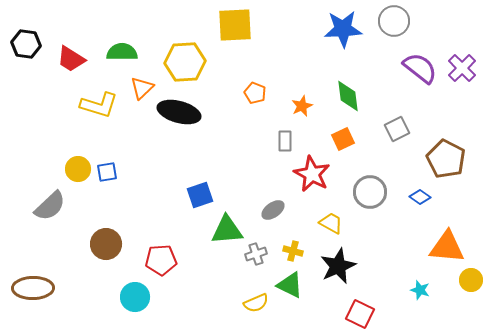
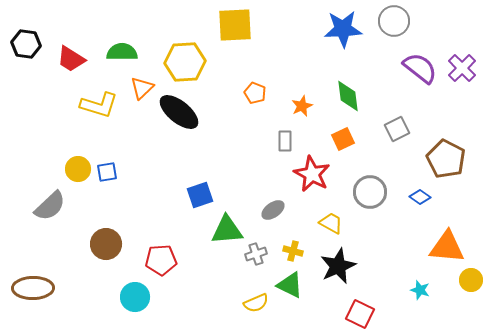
black ellipse at (179, 112): rotated 24 degrees clockwise
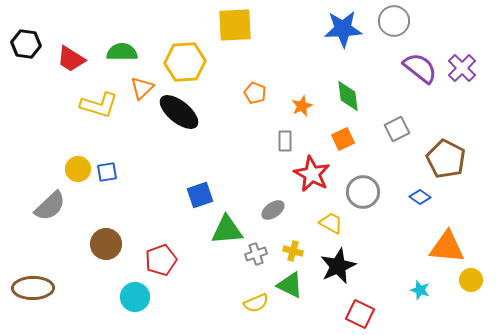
gray circle at (370, 192): moved 7 px left
red pentagon at (161, 260): rotated 16 degrees counterclockwise
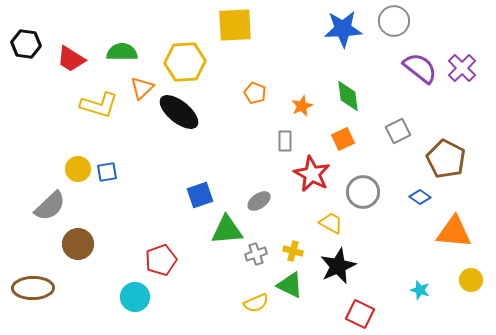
gray square at (397, 129): moved 1 px right, 2 px down
gray ellipse at (273, 210): moved 14 px left, 9 px up
brown circle at (106, 244): moved 28 px left
orange triangle at (447, 247): moved 7 px right, 15 px up
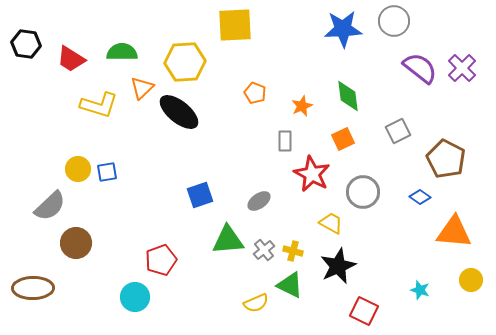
green triangle at (227, 230): moved 1 px right, 10 px down
brown circle at (78, 244): moved 2 px left, 1 px up
gray cross at (256, 254): moved 8 px right, 4 px up; rotated 20 degrees counterclockwise
red square at (360, 314): moved 4 px right, 3 px up
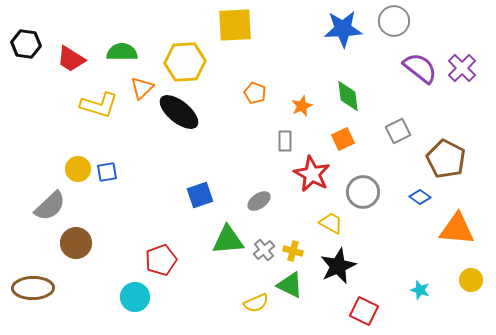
orange triangle at (454, 232): moved 3 px right, 3 px up
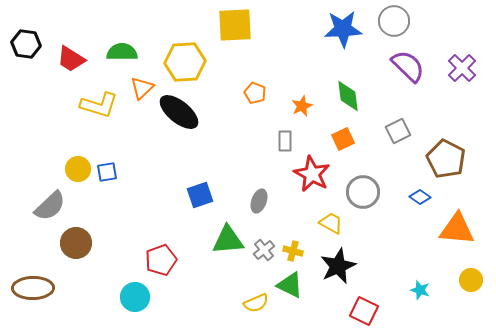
purple semicircle at (420, 68): moved 12 px left, 2 px up; rotated 6 degrees clockwise
gray ellipse at (259, 201): rotated 35 degrees counterclockwise
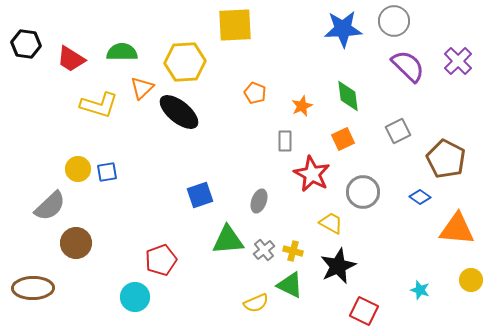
purple cross at (462, 68): moved 4 px left, 7 px up
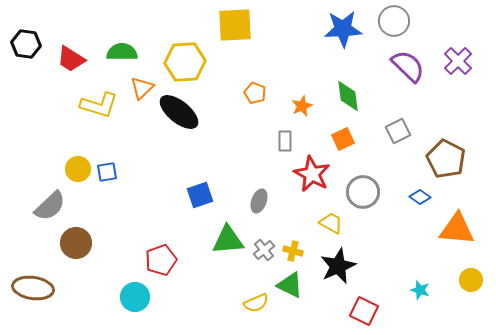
brown ellipse at (33, 288): rotated 9 degrees clockwise
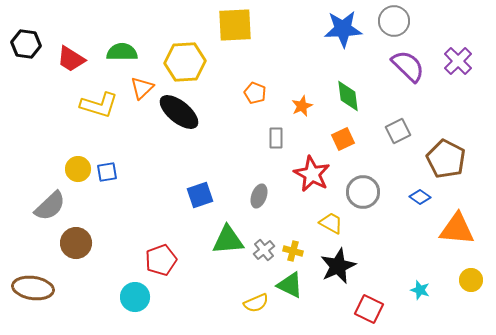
gray rectangle at (285, 141): moved 9 px left, 3 px up
gray ellipse at (259, 201): moved 5 px up
red square at (364, 311): moved 5 px right, 2 px up
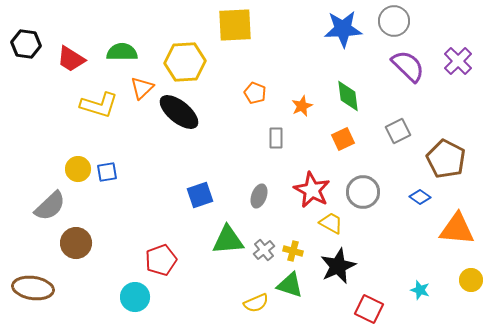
red star at (312, 174): moved 16 px down
green triangle at (290, 285): rotated 8 degrees counterclockwise
